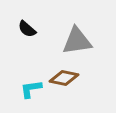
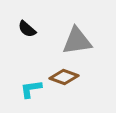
brown diamond: moved 1 px up; rotated 8 degrees clockwise
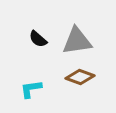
black semicircle: moved 11 px right, 10 px down
brown diamond: moved 16 px right
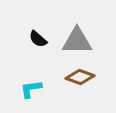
gray triangle: rotated 8 degrees clockwise
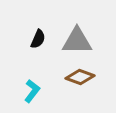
black semicircle: rotated 108 degrees counterclockwise
cyan L-shape: moved 1 px right, 2 px down; rotated 135 degrees clockwise
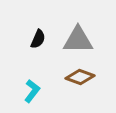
gray triangle: moved 1 px right, 1 px up
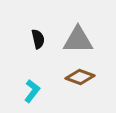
black semicircle: rotated 36 degrees counterclockwise
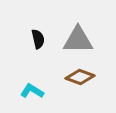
cyan L-shape: rotated 95 degrees counterclockwise
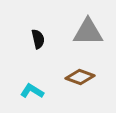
gray triangle: moved 10 px right, 8 px up
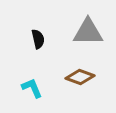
cyan L-shape: moved 3 px up; rotated 35 degrees clockwise
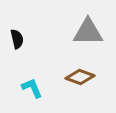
black semicircle: moved 21 px left
